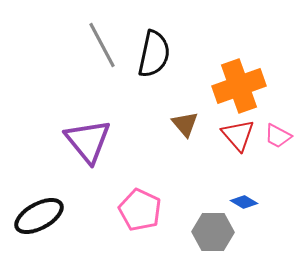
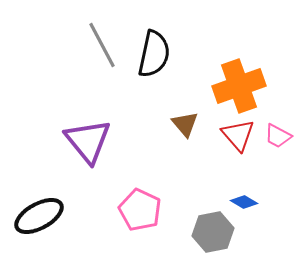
gray hexagon: rotated 12 degrees counterclockwise
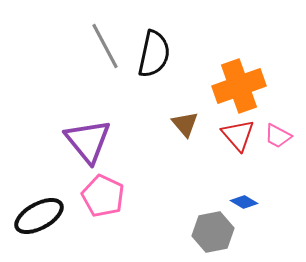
gray line: moved 3 px right, 1 px down
pink pentagon: moved 37 px left, 14 px up
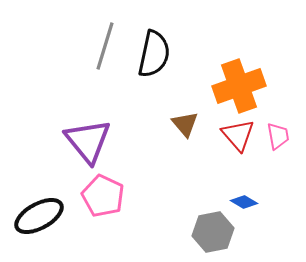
gray line: rotated 45 degrees clockwise
pink trapezoid: rotated 128 degrees counterclockwise
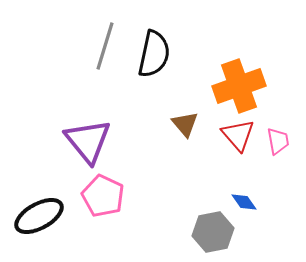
pink trapezoid: moved 5 px down
blue diamond: rotated 24 degrees clockwise
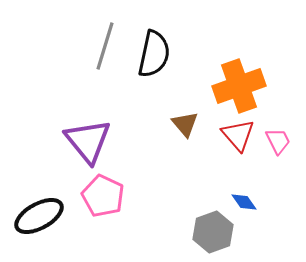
pink trapezoid: rotated 16 degrees counterclockwise
gray hexagon: rotated 9 degrees counterclockwise
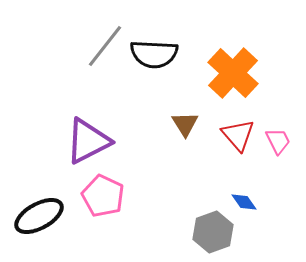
gray line: rotated 21 degrees clockwise
black semicircle: rotated 81 degrees clockwise
orange cross: moved 6 px left, 13 px up; rotated 27 degrees counterclockwise
brown triangle: rotated 8 degrees clockwise
purple triangle: rotated 42 degrees clockwise
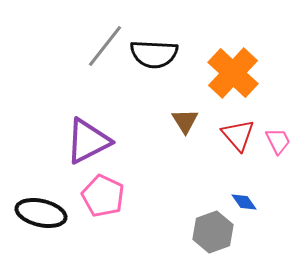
brown triangle: moved 3 px up
black ellipse: moved 2 px right, 3 px up; rotated 42 degrees clockwise
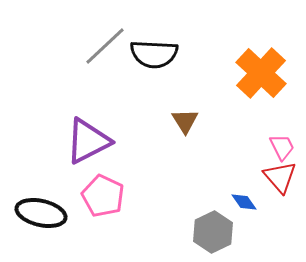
gray line: rotated 9 degrees clockwise
orange cross: moved 28 px right
red triangle: moved 42 px right, 42 px down
pink trapezoid: moved 4 px right, 6 px down
gray hexagon: rotated 6 degrees counterclockwise
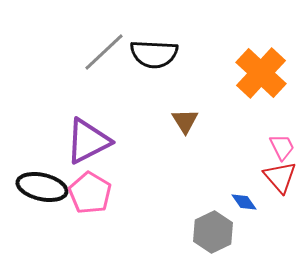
gray line: moved 1 px left, 6 px down
pink pentagon: moved 13 px left, 3 px up; rotated 6 degrees clockwise
black ellipse: moved 1 px right, 26 px up
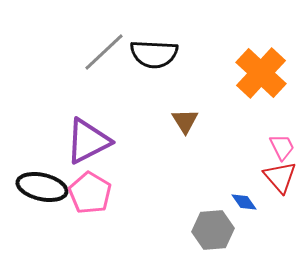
gray hexagon: moved 2 px up; rotated 21 degrees clockwise
